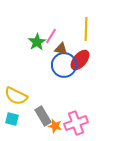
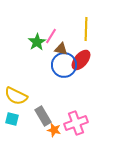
red ellipse: moved 1 px right
orange star: moved 1 px left, 4 px down
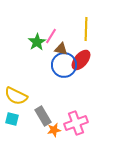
orange star: rotated 24 degrees counterclockwise
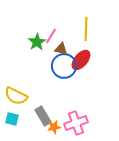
blue circle: moved 1 px down
orange star: moved 3 px up
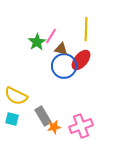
pink cross: moved 5 px right, 3 px down
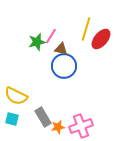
yellow line: rotated 15 degrees clockwise
green star: rotated 18 degrees clockwise
red ellipse: moved 20 px right, 21 px up
gray rectangle: moved 1 px down
orange star: moved 4 px right
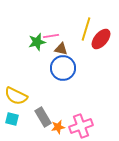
pink line: rotated 49 degrees clockwise
blue circle: moved 1 px left, 2 px down
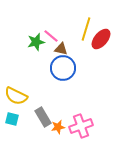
pink line: rotated 49 degrees clockwise
green star: moved 1 px left
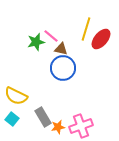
cyan square: rotated 24 degrees clockwise
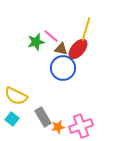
red ellipse: moved 23 px left, 10 px down
